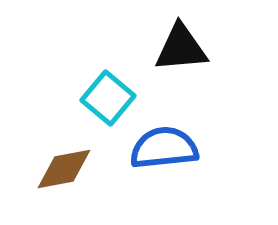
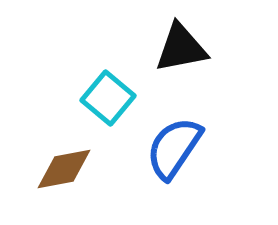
black triangle: rotated 6 degrees counterclockwise
blue semicircle: moved 10 px right; rotated 50 degrees counterclockwise
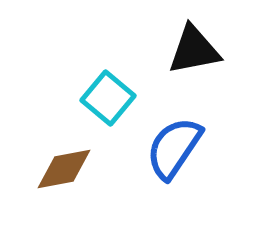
black triangle: moved 13 px right, 2 px down
